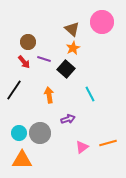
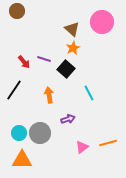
brown circle: moved 11 px left, 31 px up
cyan line: moved 1 px left, 1 px up
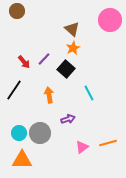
pink circle: moved 8 px right, 2 px up
purple line: rotated 64 degrees counterclockwise
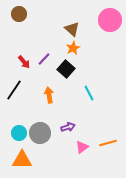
brown circle: moved 2 px right, 3 px down
purple arrow: moved 8 px down
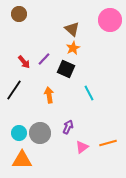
black square: rotated 18 degrees counterclockwise
purple arrow: rotated 48 degrees counterclockwise
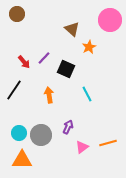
brown circle: moved 2 px left
orange star: moved 16 px right, 1 px up
purple line: moved 1 px up
cyan line: moved 2 px left, 1 px down
gray circle: moved 1 px right, 2 px down
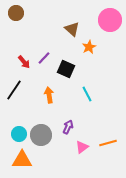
brown circle: moved 1 px left, 1 px up
cyan circle: moved 1 px down
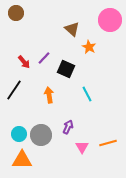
orange star: rotated 16 degrees counterclockwise
pink triangle: rotated 24 degrees counterclockwise
